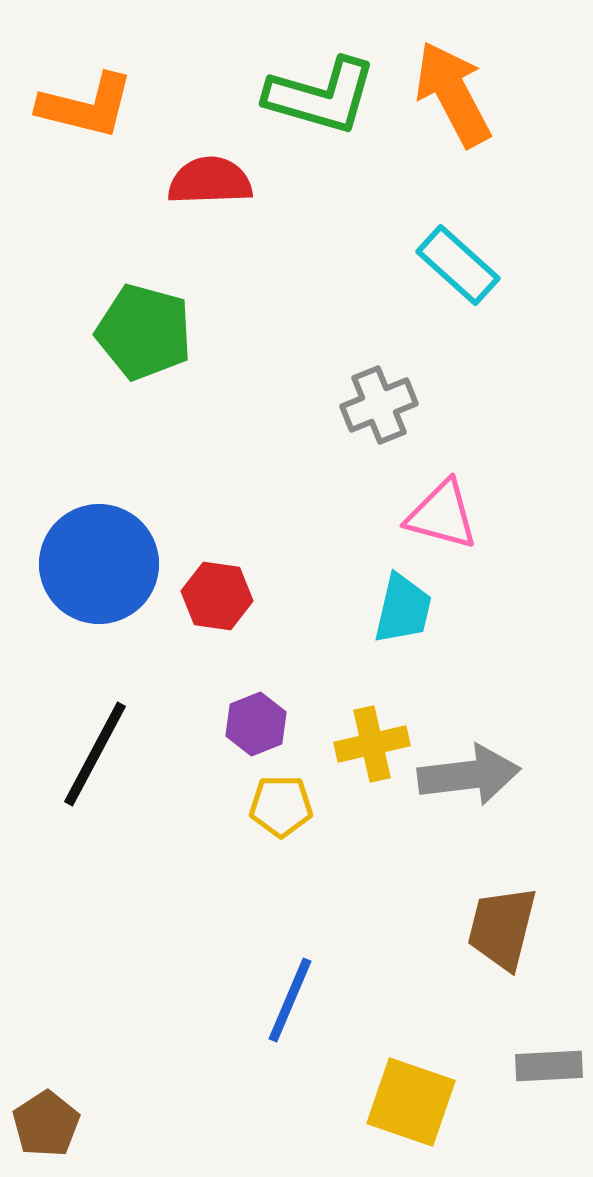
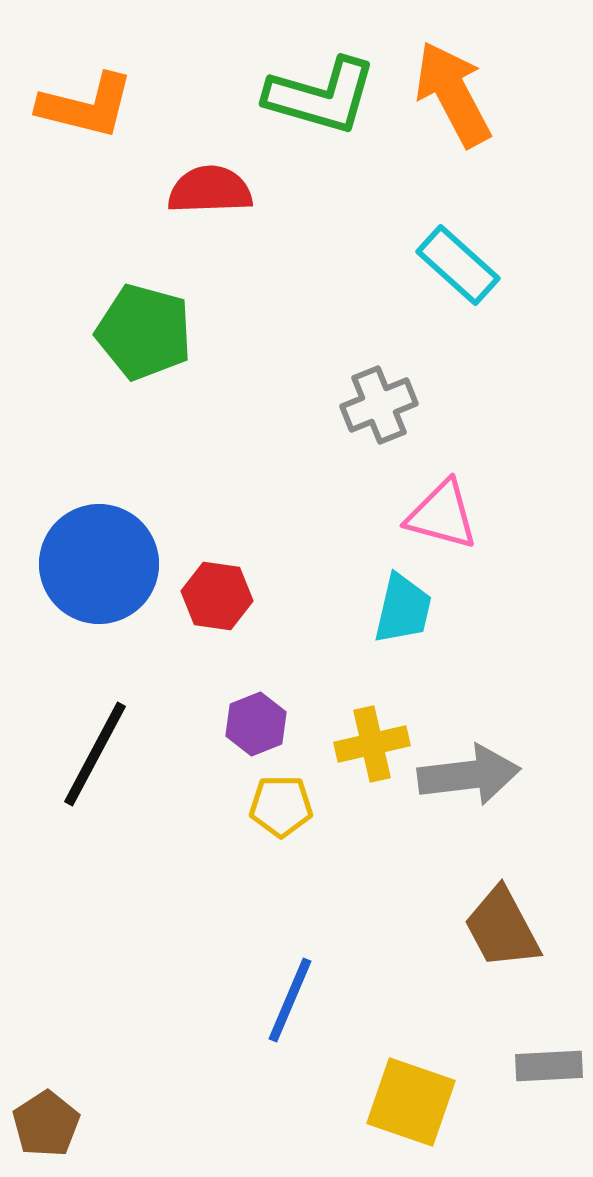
red semicircle: moved 9 px down
brown trapezoid: rotated 42 degrees counterclockwise
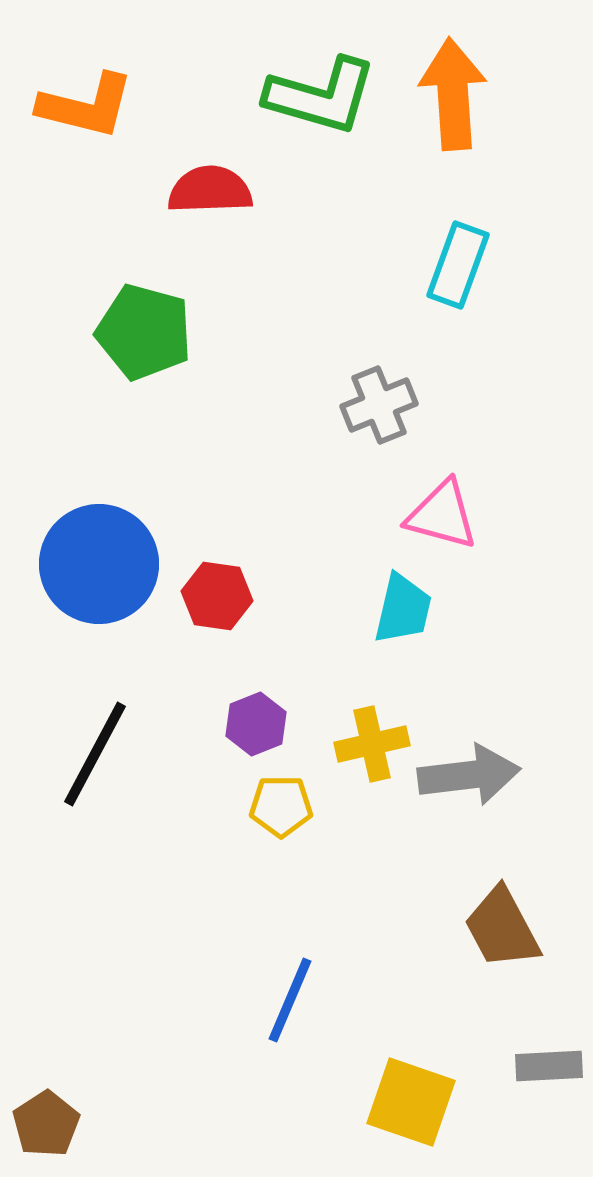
orange arrow: rotated 24 degrees clockwise
cyan rectangle: rotated 68 degrees clockwise
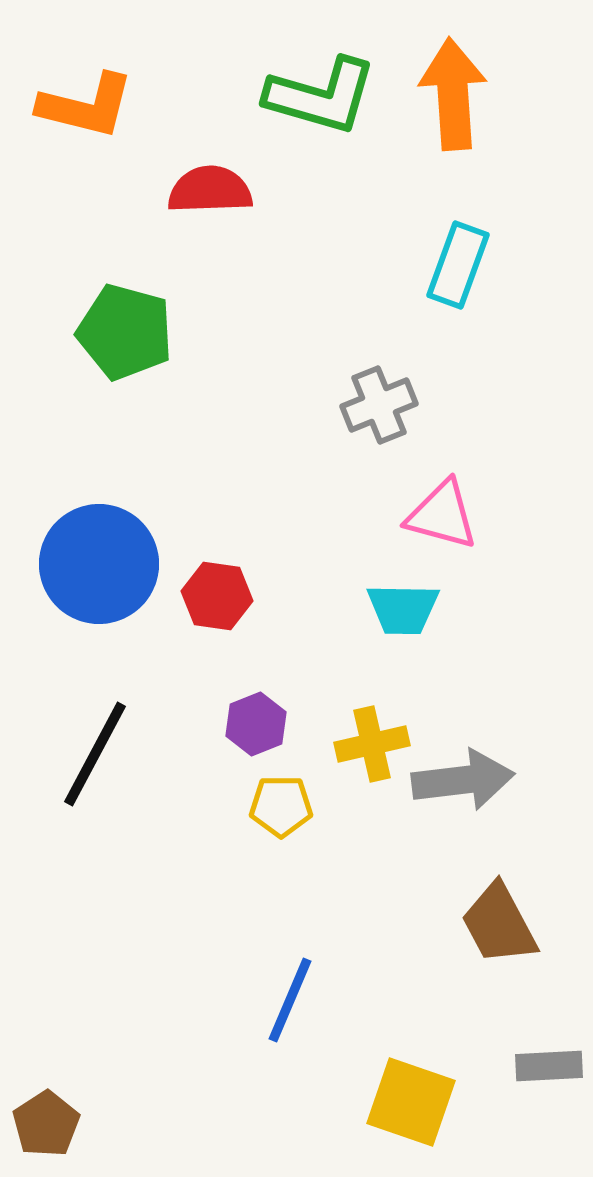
green pentagon: moved 19 px left
cyan trapezoid: rotated 78 degrees clockwise
gray arrow: moved 6 px left, 5 px down
brown trapezoid: moved 3 px left, 4 px up
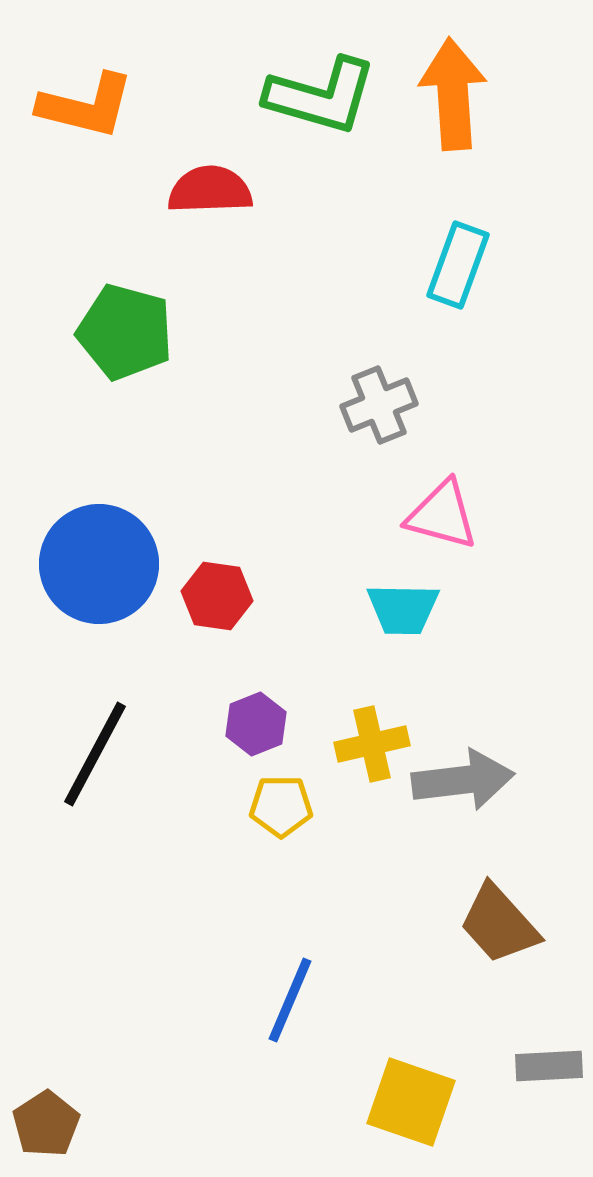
brown trapezoid: rotated 14 degrees counterclockwise
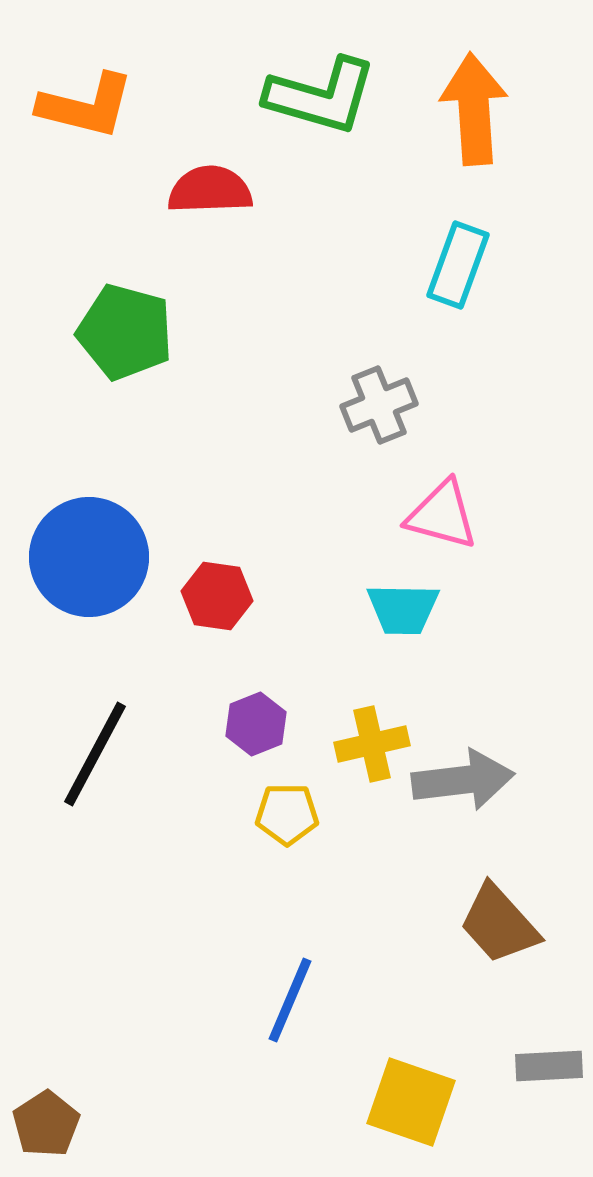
orange arrow: moved 21 px right, 15 px down
blue circle: moved 10 px left, 7 px up
yellow pentagon: moved 6 px right, 8 px down
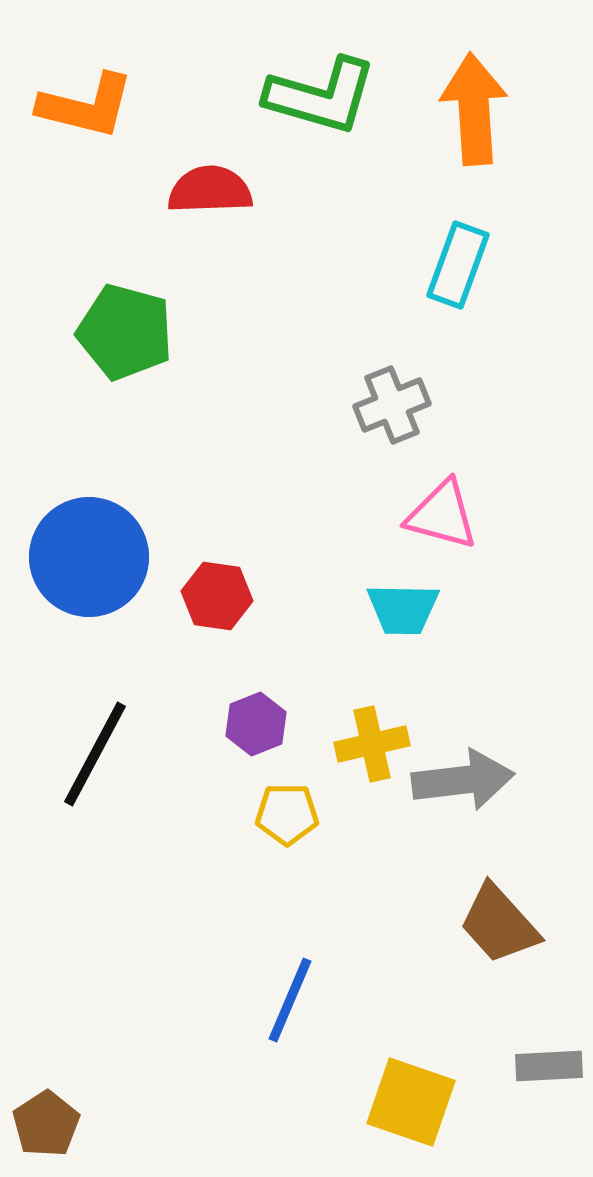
gray cross: moved 13 px right
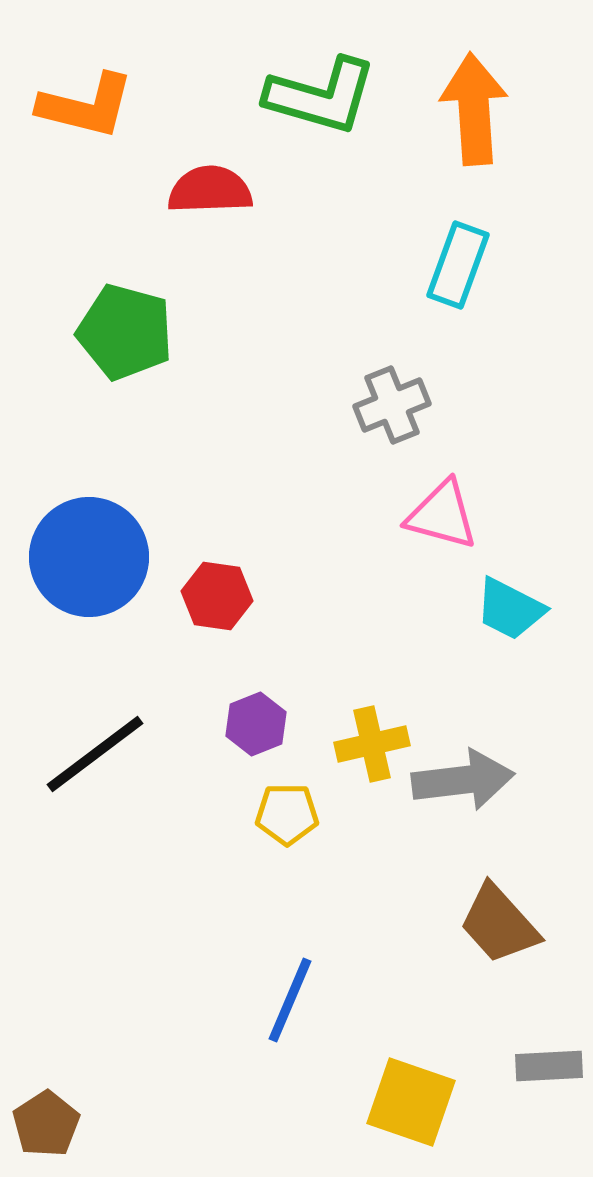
cyan trapezoid: moved 107 px right; rotated 26 degrees clockwise
black line: rotated 25 degrees clockwise
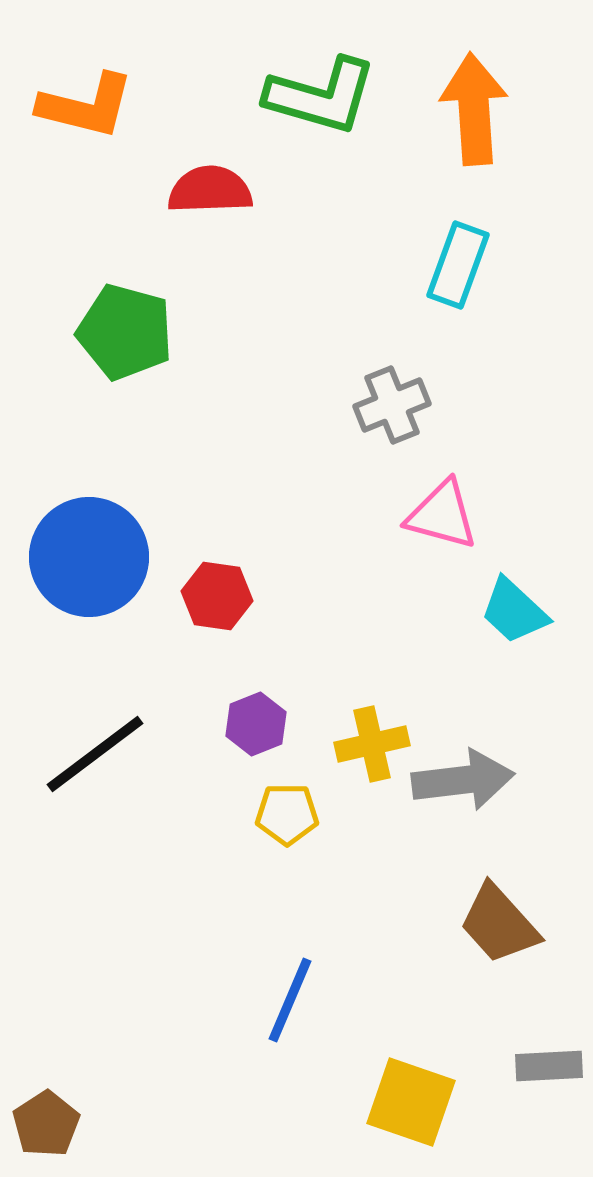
cyan trapezoid: moved 4 px right, 2 px down; rotated 16 degrees clockwise
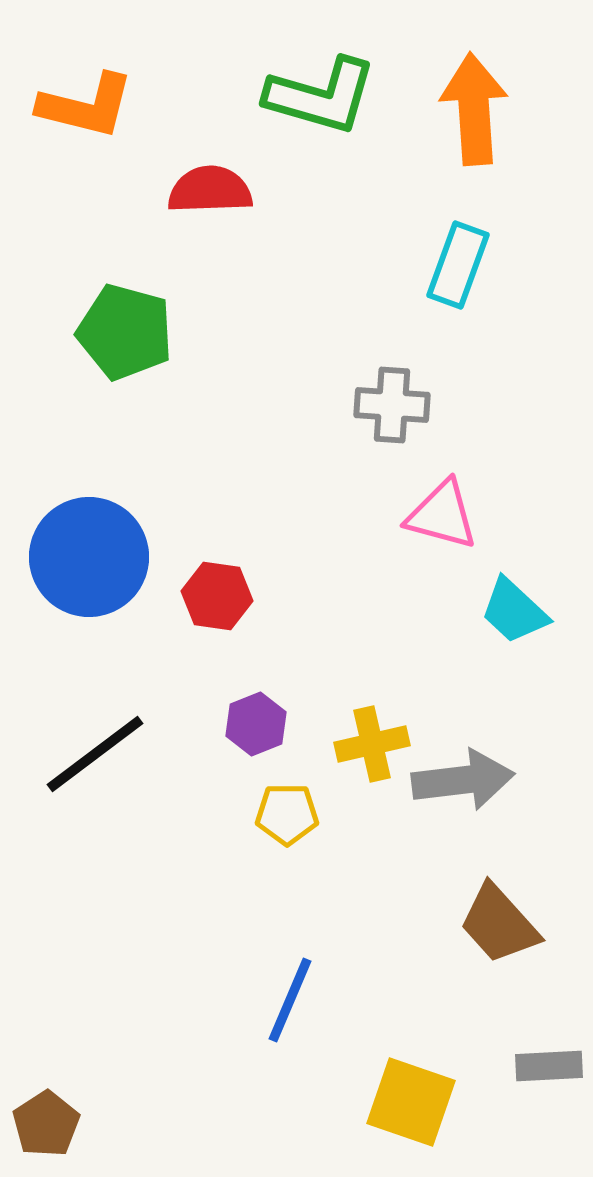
gray cross: rotated 26 degrees clockwise
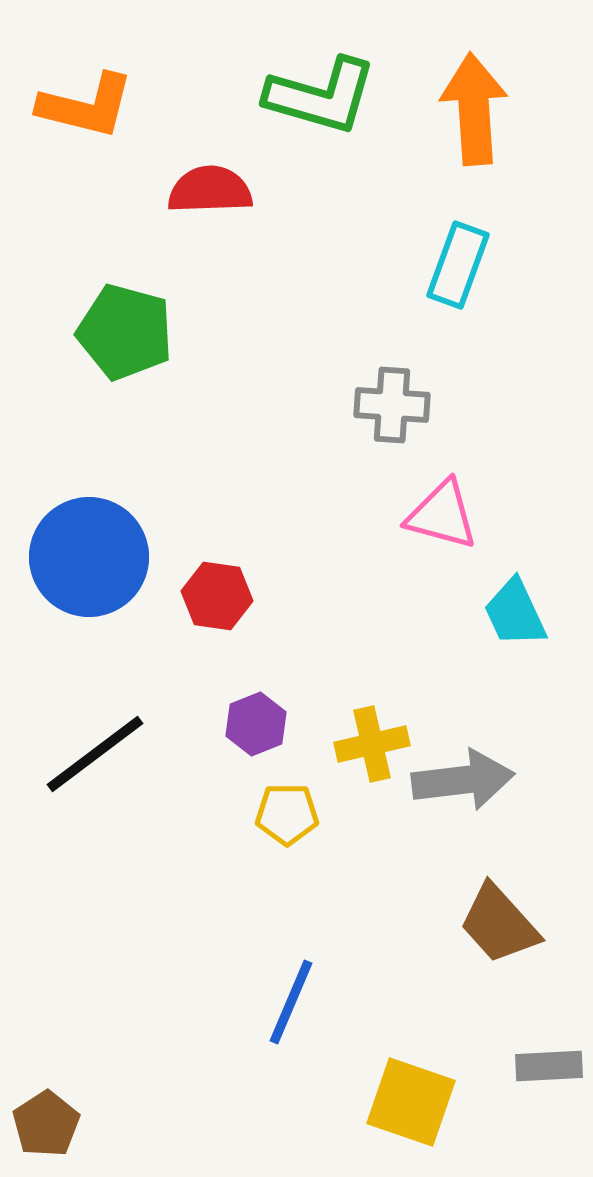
cyan trapezoid: moved 1 px right, 2 px down; rotated 22 degrees clockwise
blue line: moved 1 px right, 2 px down
